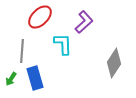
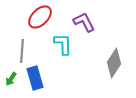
purple L-shape: rotated 75 degrees counterclockwise
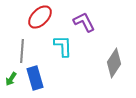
cyan L-shape: moved 2 px down
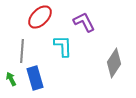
green arrow: rotated 120 degrees clockwise
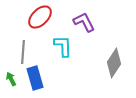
gray line: moved 1 px right, 1 px down
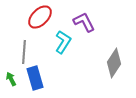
cyan L-shape: moved 4 px up; rotated 35 degrees clockwise
gray line: moved 1 px right
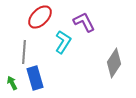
green arrow: moved 1 px right, 4 px down
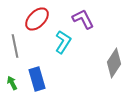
red ellipse: moved 3 px left, 2 px down
purple L-shape: moved 1 px left, 3 px up
gray line: moved 9 px left, 6 px up; rotated 15 degrees counterclockwise
blue rectangle: moved 2 px right, 1 px down
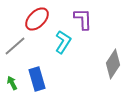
purple L-shape: rotated 25 degrees clockwise
gray line: rotated 60 degrees clockwise
gray diamond: moved 1 px left, 1 px down
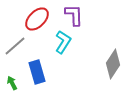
purple L-shape: moved 9 px left, 4 px up
blue rectangle: moved 7 px up
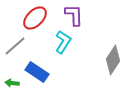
red ellipse: moved 2 px left, 1 px up
gray diamond: moved 4 px up
blue rectangle: rotated 40 degrees counterclockwise
green arrow: rotated 56 degrees counterclockwise
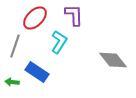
cyan L-shape: moved 4 px left
gray line: rotated 30 degrees counterclockwise
gray diamond: rotated 72 degrees counterclockwise
green arrow: moved 1 px up
